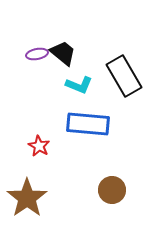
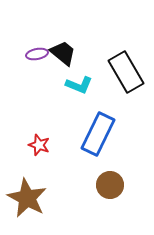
black rectangle: moved 2 px right, 4 px up
blue rectangle: moved 10 px right, 10 px down; rotated 69 degrees counterclockwise
red star: moved 1 px up; rotated 10 degrees counterclockwise
brown circle: moved 2 px left, 5 px up
brown star: rotated 9 degrees counterclockwise
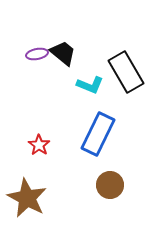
cyan L-shape: moved 11 px right
red star: rotated 15 degrees clockwise
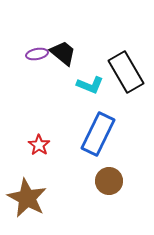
brown circle: moved 1 px left, 4 px up
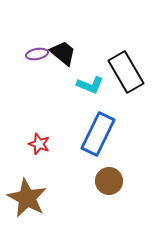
red star: moved 1 px up; rotated 15 degrees counterclockwise
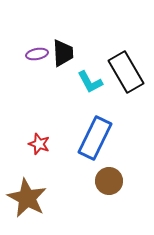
black trapezoid: rotated 48 degrees clockwise
cyan L-shape: moved 3 px up; rotated 40 degrees clockwise
blue rectangle: moved 3 px left, 4 px down
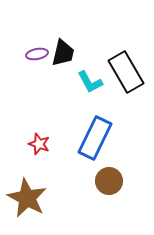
black trapezoid: rotated 16 degrees clockwise
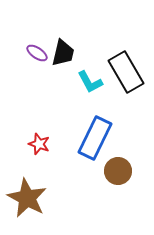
purple ellipse: moved 1 px up; rotated 45 degrees clockwise
brown circle: moved 9 px right, 10 px up
